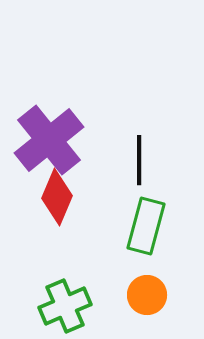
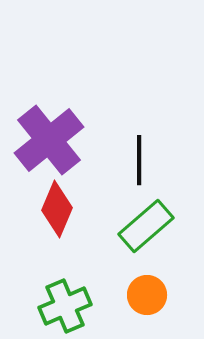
red diamond: moved 12 px down
green rectangle: rotated 34 degrees clockwise
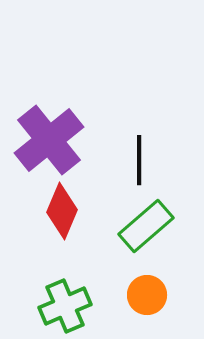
red diamond: moved 5 px right, 2 px down
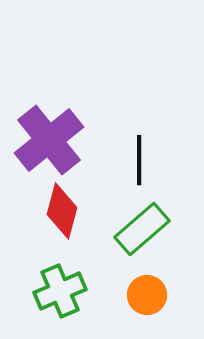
red diamond: rotated 8 degrees counterclockwise
green rectangle: moved 4 px left, 3 px down
green cross: moved 5 px left, 15 px up
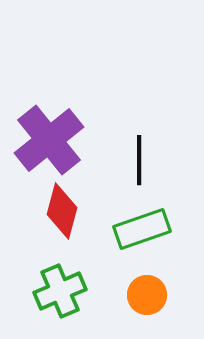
green rectangle: rotated 22 degrees clockwise
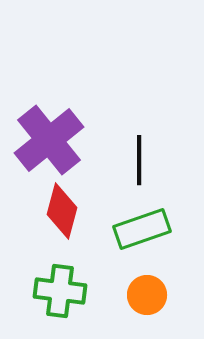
green cross: rotated 30 degrees clockwise
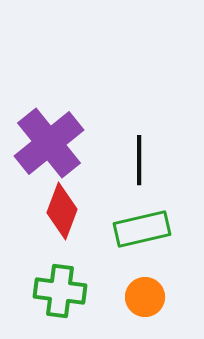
purple cross: moved 3 px down
red diamond: rotated 6 degrees clockwise
green rectangle: rotated 6 degrees clockwise
orange circle: moved 2 px left, 2 px down
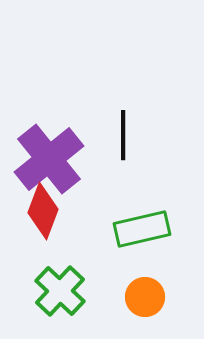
purple cross: moved 16 px down
black line: moved 16 px left, 25 px up
red diamond: moved 19 px left
green cross: rotated 36 degrees clockwise
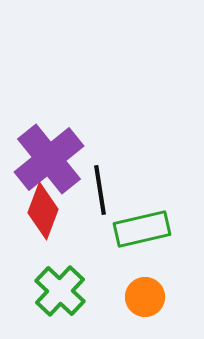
black line: moved 23 px left, 55 px down; rotated 9 degrees counterclockwise
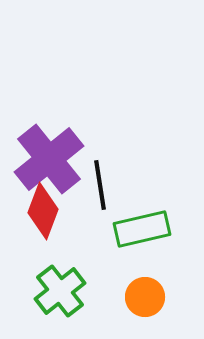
black line: moved 5 px up
green cross: rotated 9 degrees clockwise
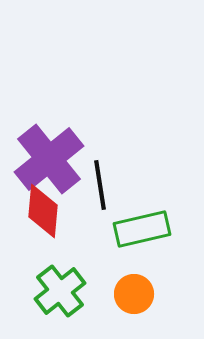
red diamond: rotated 16 degrees counterclockwise
orange circle: moved 11 px left, 3 px up
